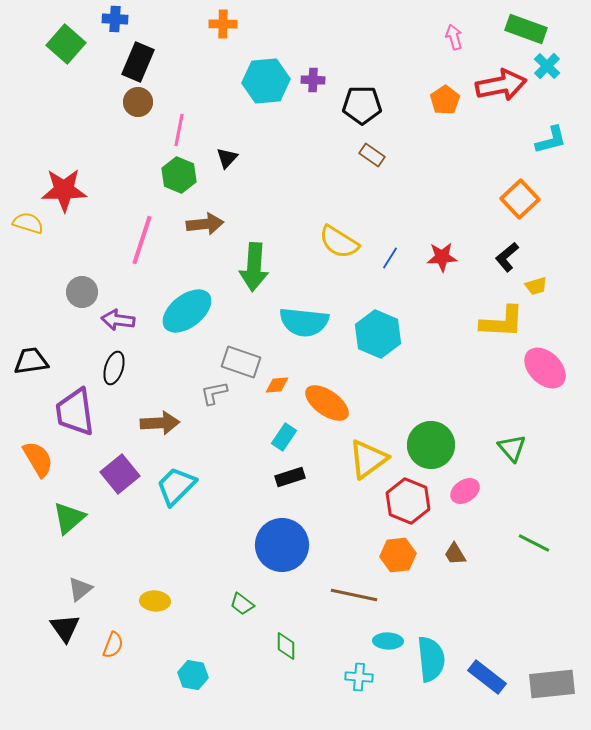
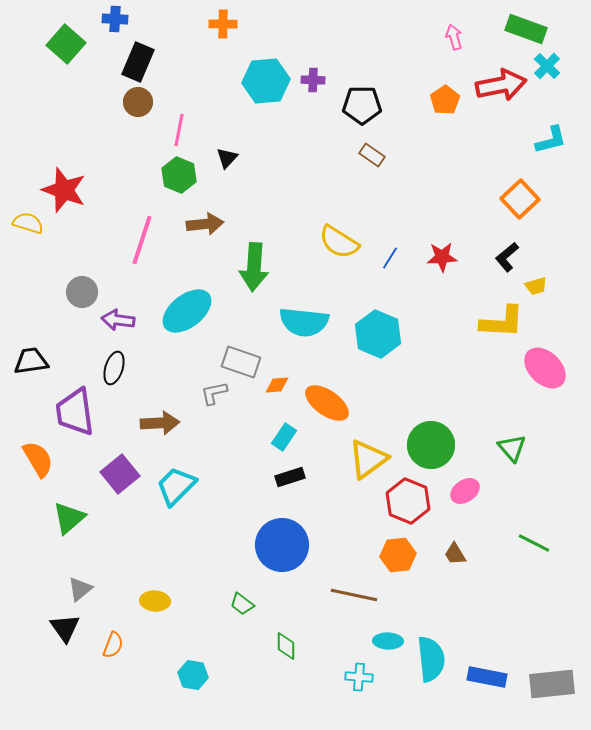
red star at (64, 190): rotated 21 degrees clockwise
blue rectangle at (487, 677): rotated 27 degrees counterclockwise
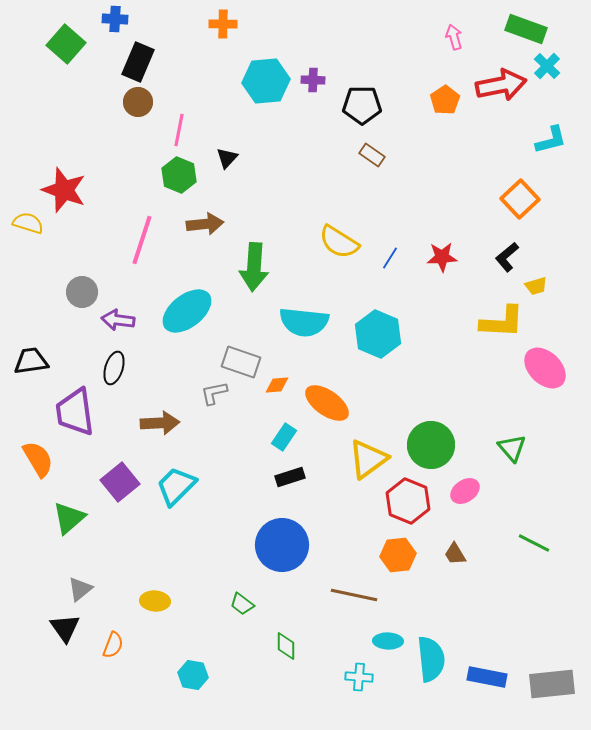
purple square at (120, 474): moved 8 px down
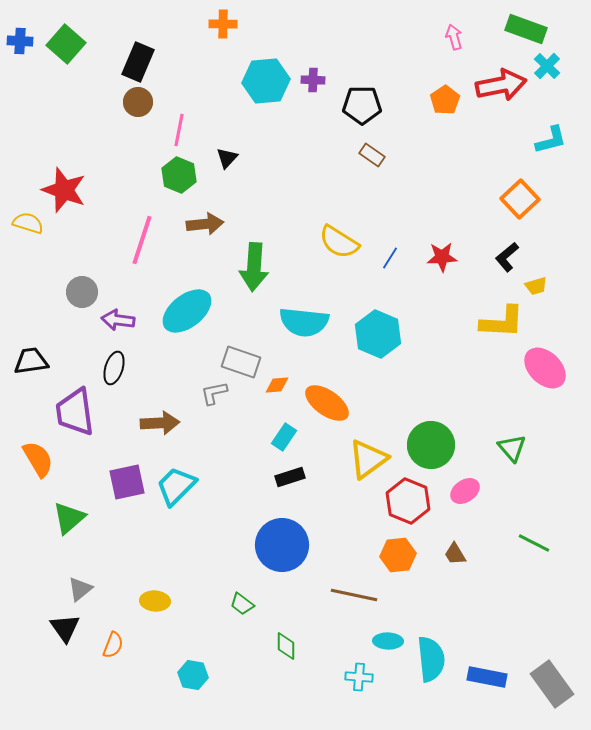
blue cross at (115, 19): moved 95 px left, 22 px down
purple square at (120, 482): moved 7 px right; rotated 27 degrees clockwise
gray rectangle at (552, 684): rotated 60 degrees clockwise
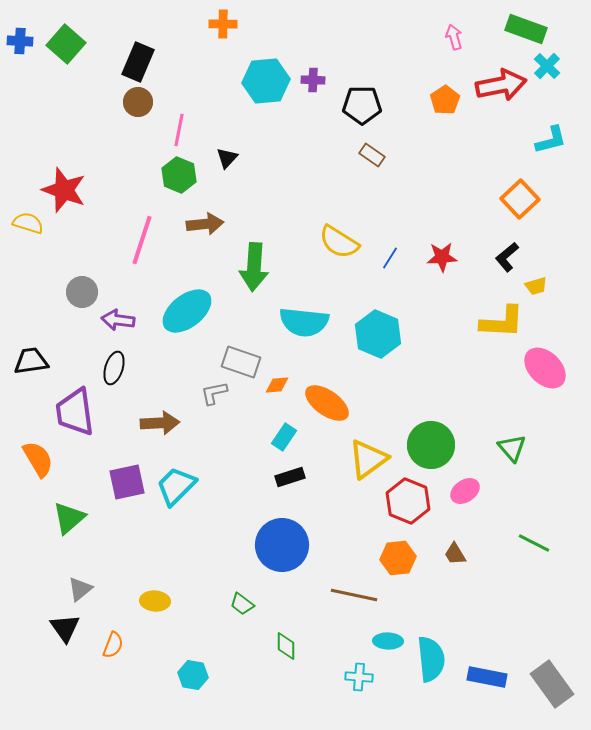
orange hexagon at (398, 555): moved 3 px down
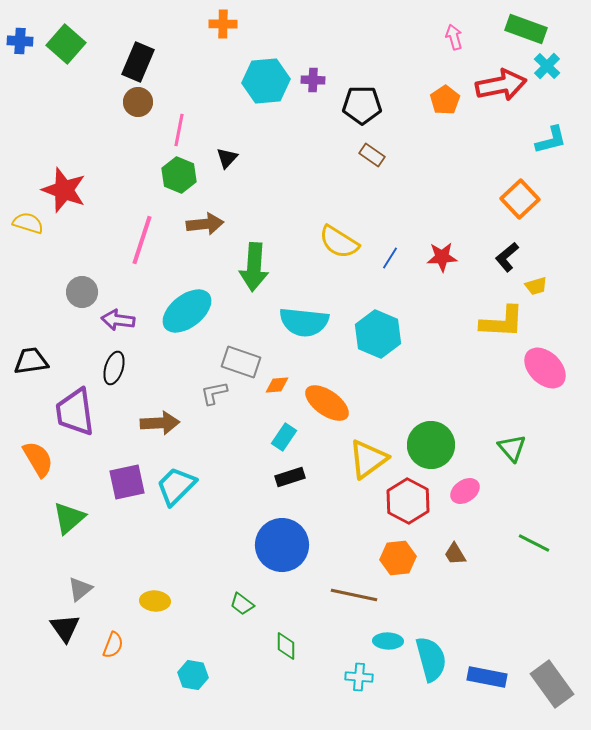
red hexagon at (408, 501): rotated 6 degrees clockwise
cyan semicircle at (431, 659): rotated 9 degrees counterclockwise
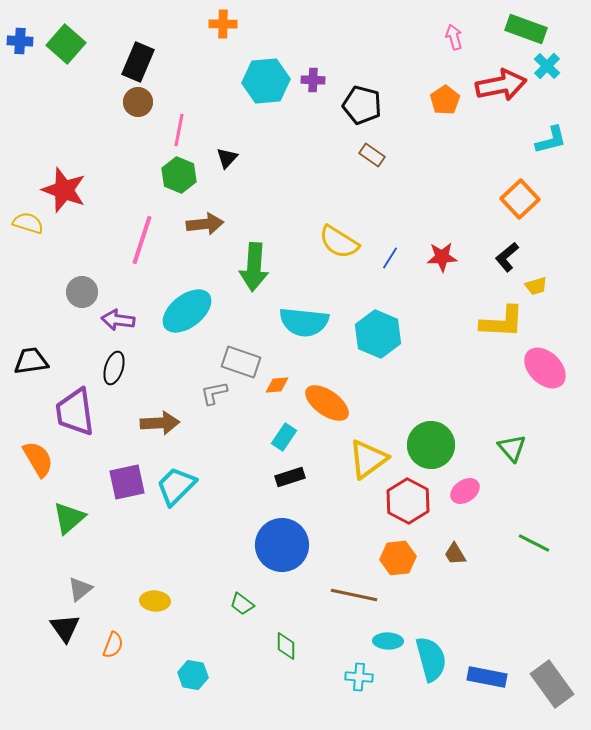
black pentagon at (362, 105): rotated 15 degrees clockwise
